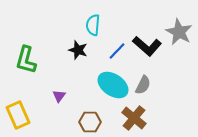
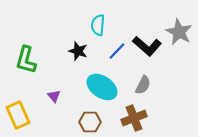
cyan semicircle: moved 5 px right
black star: moved 1 px down
cyan ellipse: moved 11 px left, 2 px down
purple triangle: moved 5 px left; rotated 16 degrees counterclockwise
brown cross: rotated 30 degrees clockwise
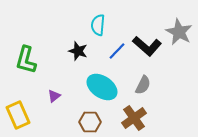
purple triangle: rotated 32 degrees clockwise
brown cross: rotated 15 degrees counterclockwise
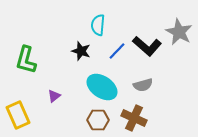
black star: moved 3 px right
gray semicircle: rotated 48 degrees clockwise
brown cross: rotated 30 degrees counterclockwise
brown hexagon: moved 8 px right, 2 px up
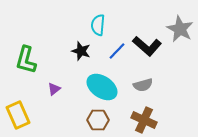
gray star: moved 1 px right, 3 px up
purple triangle: moved 7 px up
brown cross: moved 10 px right, 2 px down
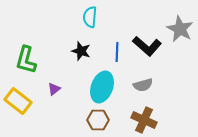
cyan semicircle: moved 8 px left, 8 px up
blue line: moved 1 px down; rotated 42 degrees counterclockwise
cyan ellipse: rotated 76 degrees clockwise
yellow rectangle: moved 14 px up; rotated 28 degrees counterclockwise
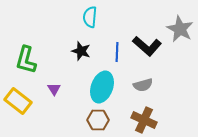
purple triangle: rotated 24 degrees counterclockwise
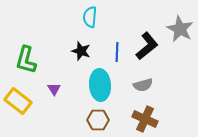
black L-shape: rotated 80 degrees counterclockwise
cyan ellipse: moved 2 px left, 2 px up; rotated 24 degrees counterclockwise
brown cross: moved 1 px right, 1 px up
